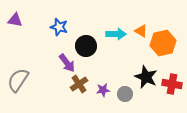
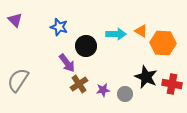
purple triangle: rotated 35 degrees clockwise
orange hexagon: rotated 15 degrees clockwise
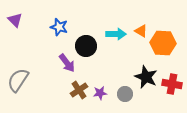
brown cross: moved 6 px down
purple star: moved 3 px left, 3 px down
